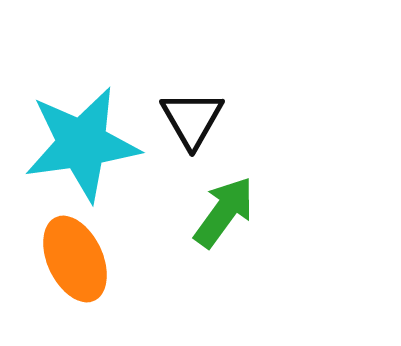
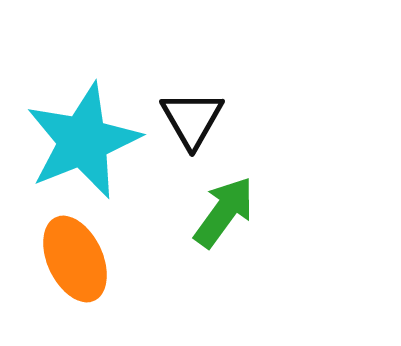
cyan star: moved 1 px right, 3 px up; rotated 14 degrees counterclockwise
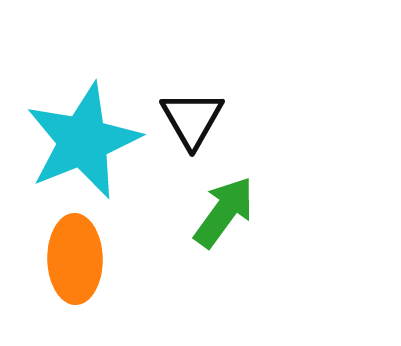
orange ellipse: rotated 24 degrees clockwise
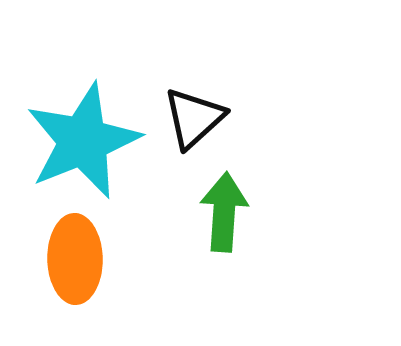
black triangle: moved 2 px right, 1 px up; rotated 18 degrees clockwise
green arrow: rotated 32 degrees counterclockwise
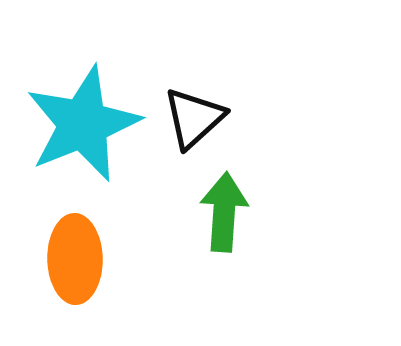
cyan star: moved 17 px up
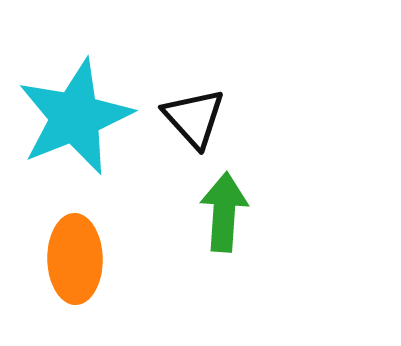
black triangle: rotated 30 degrees counterclockwise
cyan star: moved 8 px left, 7 px up
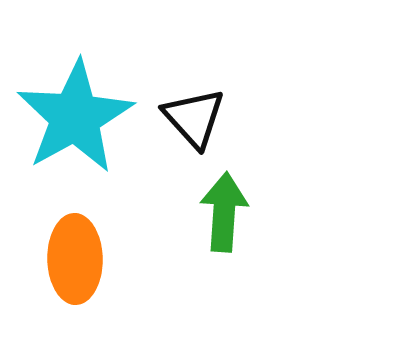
cyan star: rotated 7 degrees counterclockwise
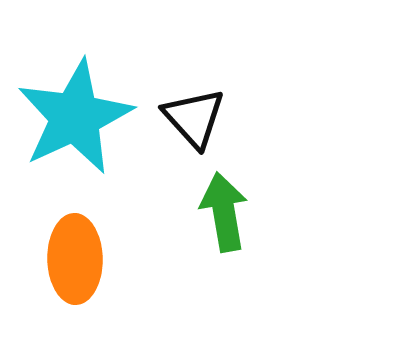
cyan star: rotated 4 degrees clockwise
green arrow: rotated 14 degrees counterclockwise
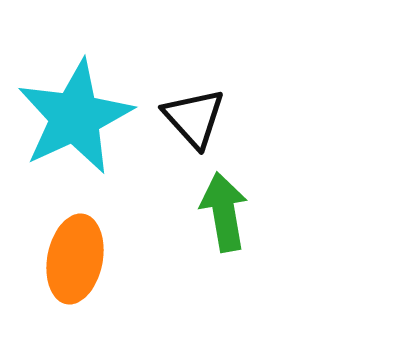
orange ellipse: rotated 12 degrees clockwise
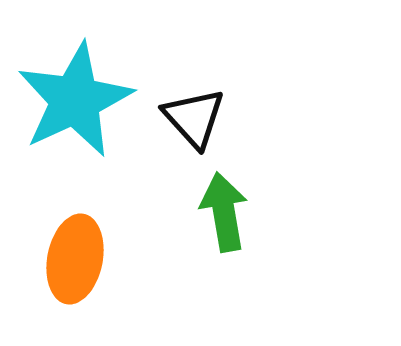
cyan star: moved 17 px up
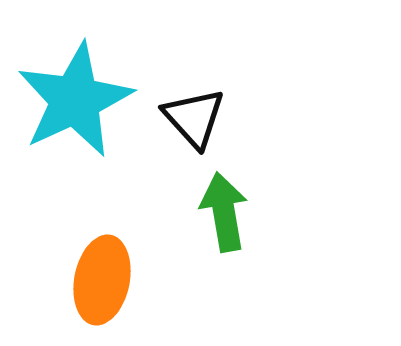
orange ellipse: moved 27 px right, 21 px down
